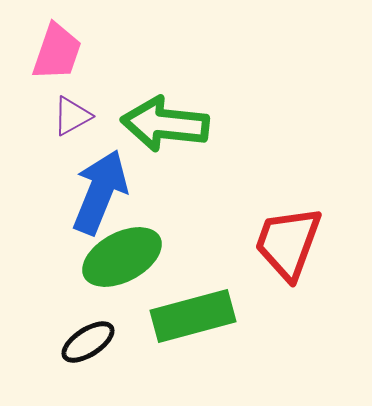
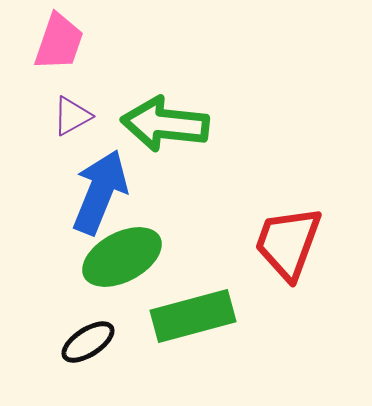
pink trapezoid: moved 2 px right, 10 px up
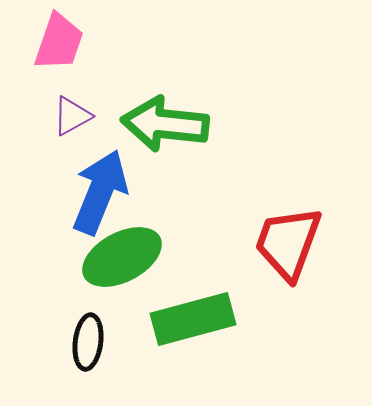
green rectangle: moved 3 px down
black ellipse: rotated 50 degrees counterclockwise
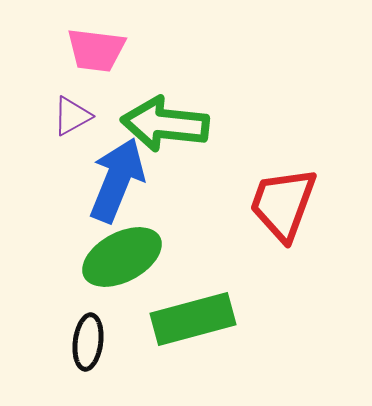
pink trapezoid: moved 37 px right, 8 px down; rotated 78 degrees clockwise
blue arrow: moved 17 px right, 12 px up
red trapezoid: moved 5 px left, 39 px up
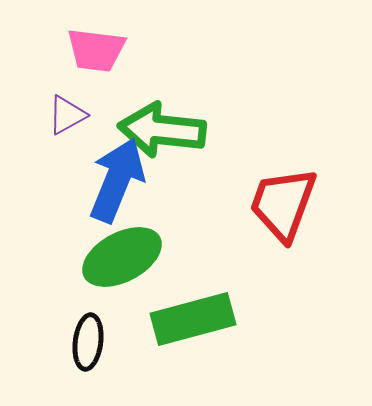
purple triangle: moved 5 px left, 1 px up
green arrow: moved 3 px left, 6 px down
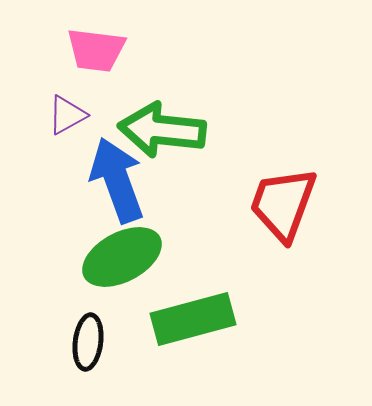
blue arrow: rotated 42 degrees counterclockwise
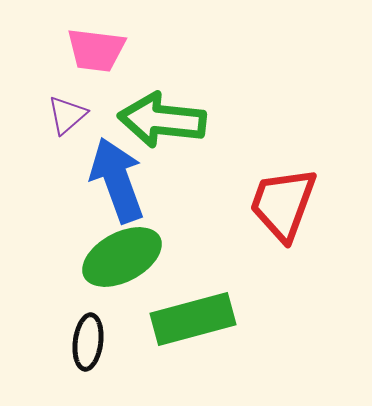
purple triangle: rotated 12 degrees counterclockwise
green arrow: moved 10 px up
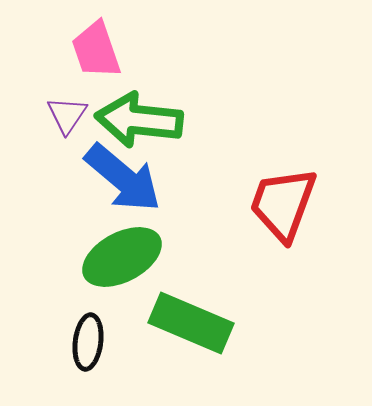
pink trapezoid: rotated 64 degrees clockwise
purple triangle: rotated 15 degrees counterclockwise
green arrow: moved 23 px left
blue arrow: moved 6 px right, 2 px up; rotated 150 degrees clockwise
green rectangle: moved 2 px left, 4 px down; rotated 38 degrees clockwise
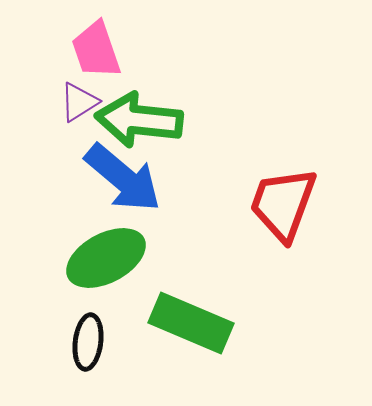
purple triangle: moved 12 px right, 13 px up; rotated 24 degrees clockwise
green ellipse: moved 16 px left, 1 px down
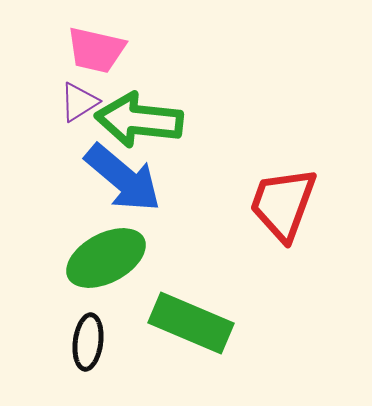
pink trapezoid: rotated 58 degrees counterclockwise
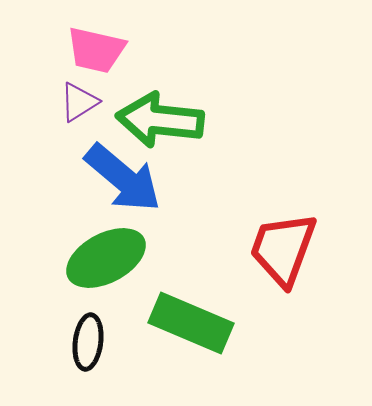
green arrow: moved 21 px right
red trapezoid: moved 45 px down
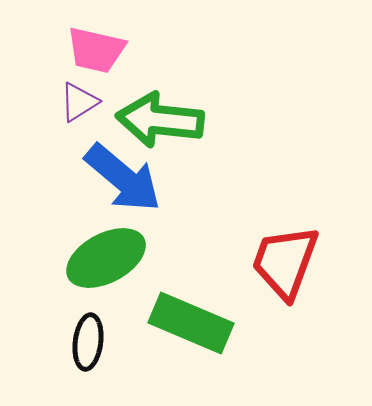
red trapezoid: moved 2 px right, 13 px down
